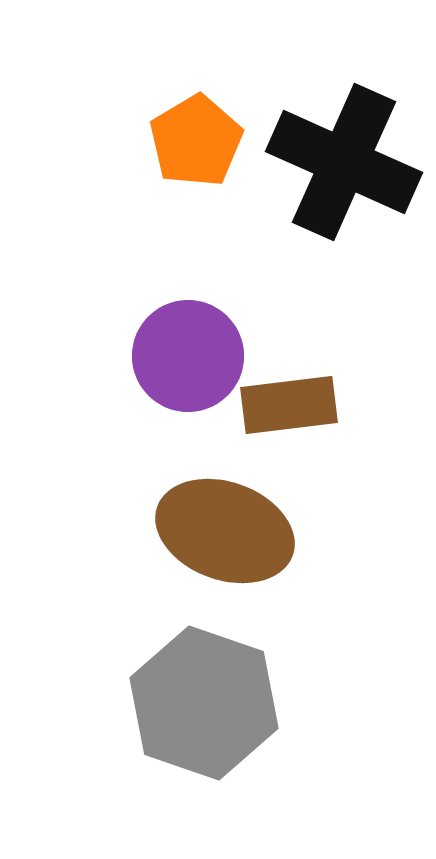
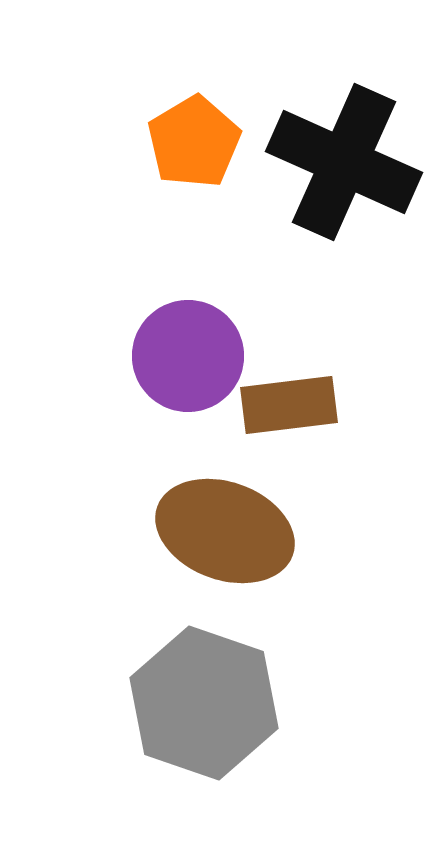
orange pentagon: moved 2 px left, 1 px down
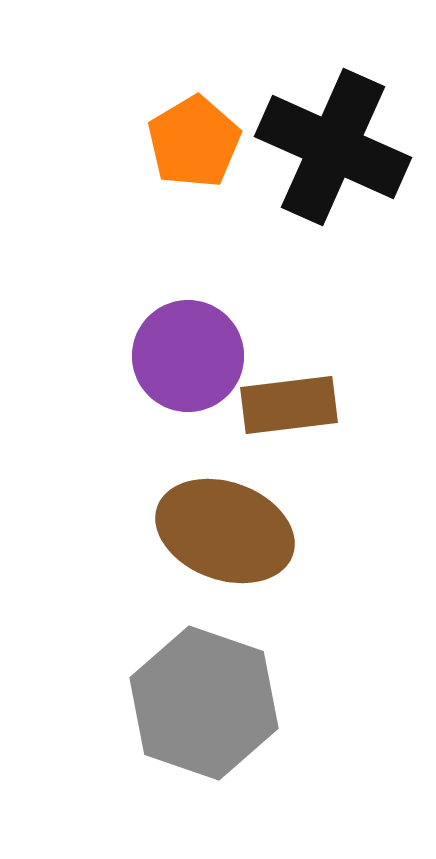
black cross: moved 11 px left, 15 px up
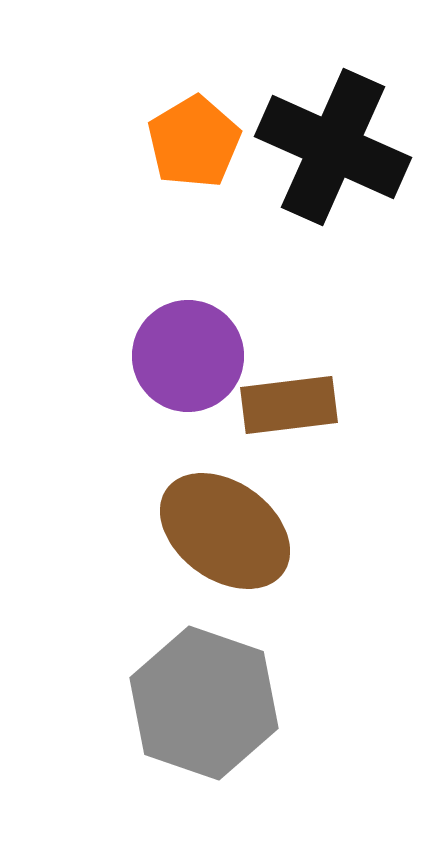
brown ellipse: rotated 16 degrees clockwise
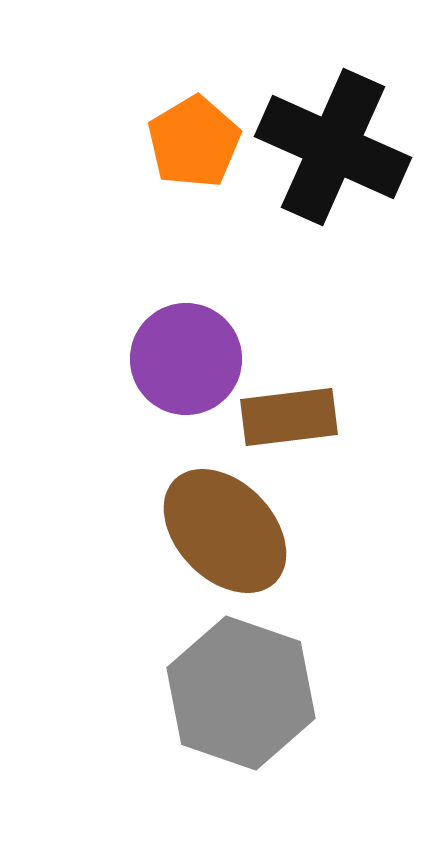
purple circle: moved 2 px left, 3 px down
brown rectangle: moved 12 px down
brown ellipse: rotated 10 degrees clockwise
gray hexagon: moved 37 px right, 10 px up
